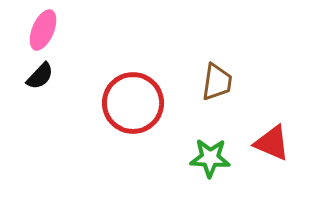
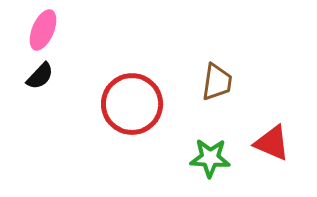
red circle: moved 1 px left, 1 px down
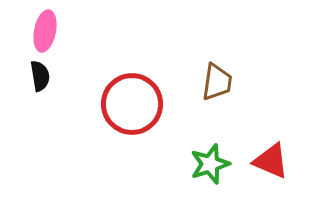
pink ellipse: moved 2 px right, 1 px down; rotated 12 degrees counterclockwise
black semicircle: rotated 52 degrees counterclockwise
red triangle: moved 1 px left, 18 px down
green star: moved 6 px down; rotated 21 degrees counterclockwise
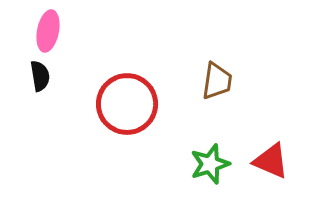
pink ellipse: moved 3 px right
brown trapezoid: moved 1 px up
red circle: moved 5 px left
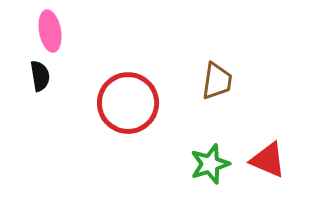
pink ellipse: moved 2 px right; rotated 21 degrees counterclockwise
red circle: moved 1 px right, 1 px up
red triangle: moved 3 px left, 1 px up
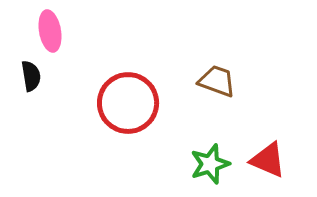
black semicircle: moved 9 px left
brown trapezoid: rotated 78 degrees counterclockwise
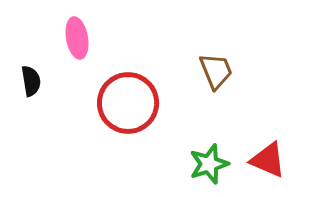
pink ellipse: moved 27 px right, 7 px down
black semicircle: moved 5 px down
brown trapezoid: moved 1 px left, 10 px up; rotated 48 degrees clockwise
green star: moved 1 px left
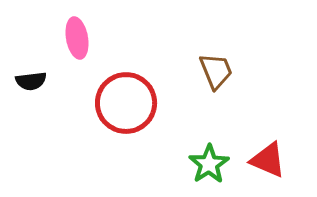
black semicircle: rotated 92 degrees clockwise
red circle: moved 2 px left
green star: rotated 15 degrees counterclockwise
